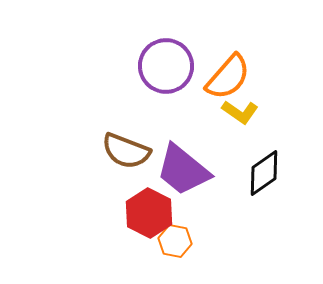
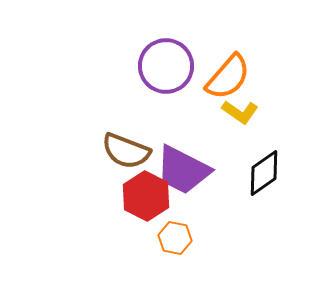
purple trapezoid: rotated 12 degrees counterclockwise
red hexagon: moved 3 px left, 17 px up
orange hexagon: moved 3 px up
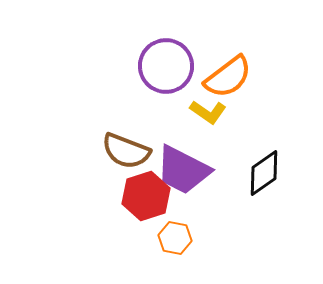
orange semicircle: rotated 12 degrees clockwise
yellow L-shape: moved 32 px left
red hexagon: rotated 15 degrees clockwise
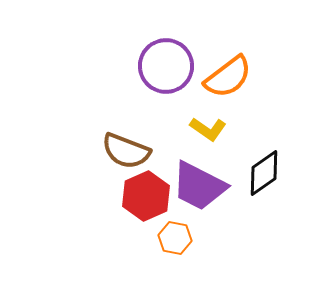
yellow L-shape: moved 17 px down
purple trapezoid: moved 16 px right, 16 px down
red hexagon: rotated 6 degrees counterclockwise
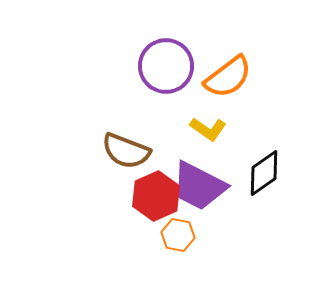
red hexagon: moved 10 px right
orange hexagon: moved 3 px right, 3 px up
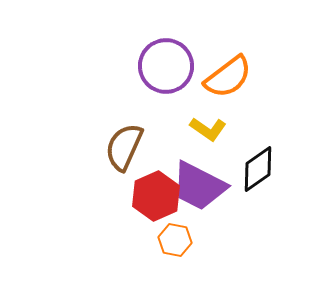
brown semicircle: moved 2 px left, 4 px up; rotated 93 degrees clockwise
black diamond: moved 6 px left, 4 px up
orange hexagon: moved 3 px left, 5 px down
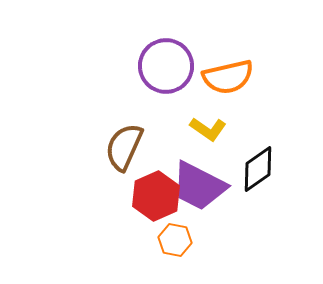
orange semicircle: rotated 24 degrees clockwise
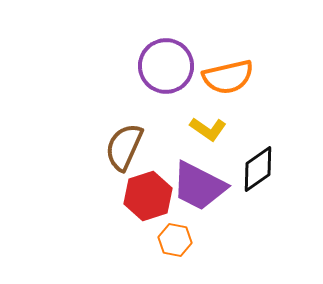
red hexagon: moved 8 px left; rotated 6 degrees clockwise
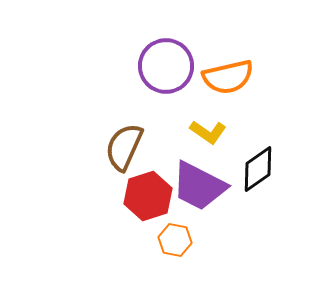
yellow L-shape: moved 3 px down
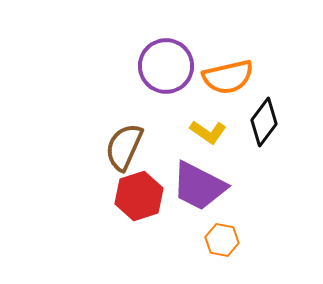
black diamond: moved 6 px right, 47 px up; rotated 18 degrees counterclockwise
red hexagon: moved 9 px left
orange hexagon: moved 47 px right
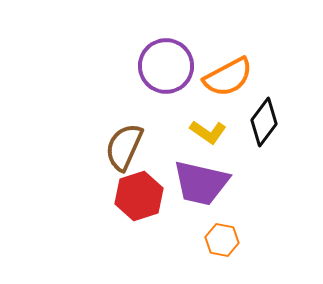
orange semicircle: rotated 15 degrees counterclockwise
purple trapezoid: moved 2 px right, 3 px up; rotated 14 degrees counterclockwise
